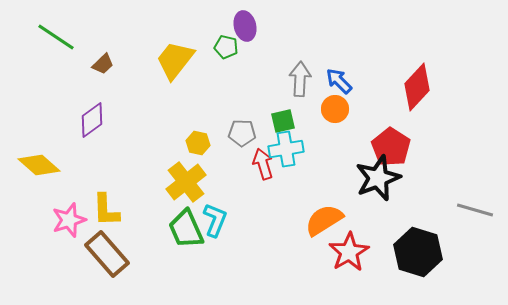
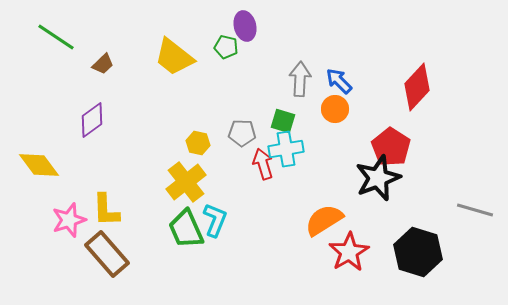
yellow trapezoid: moved 1 px left, 3 px up; rotated 90 degrees counterclockwise
green square: rotated 30 degrees clockwise
yellow diamond: rotated 12 degrees clockwise
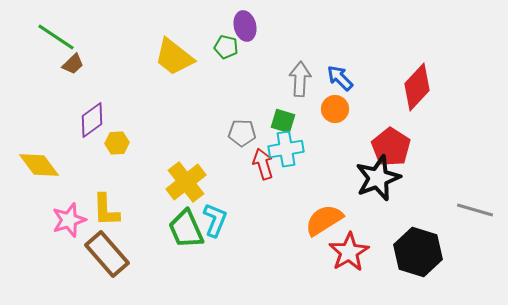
brown trapezoid: moved 30 px left
blue arrow: moved 1 px right, 3 px up
yellow hexagon: moved 81 px left; rotated 15 degrees counterclockwise
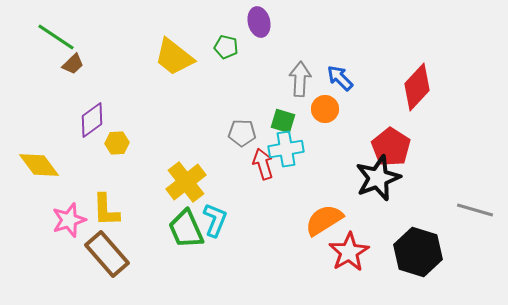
purple ellipse: moved 14 px right, 4 px up
orange circle: moved 10 px left
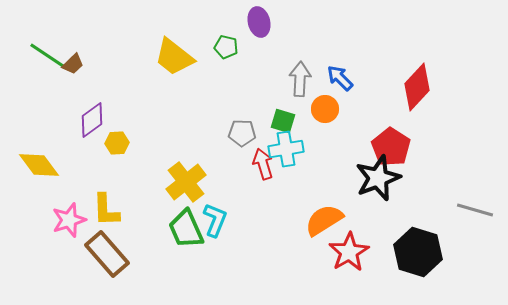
green line: moved 8 px left, 19 px down
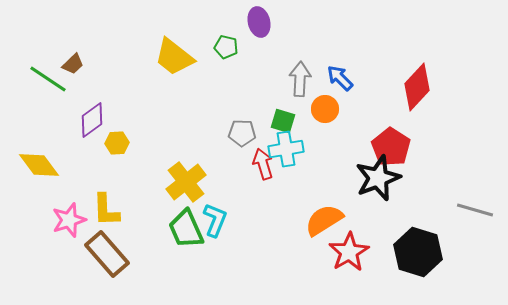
green line: moved 23 px down
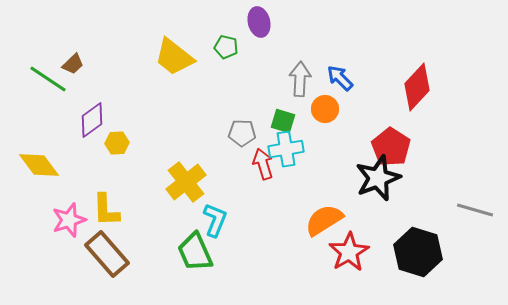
green trapezoid: moved 9 px right, 23 px down
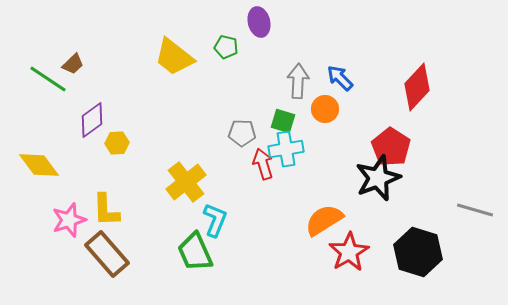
gray arrow: moved 2 px left, 2 px down
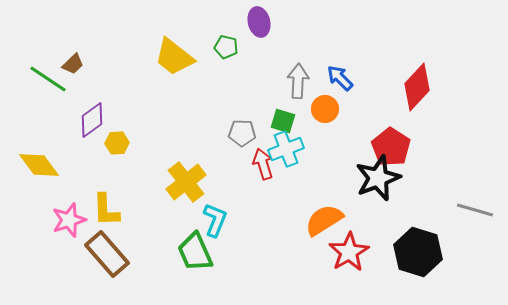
cyan cross: rotated 12 degrees counterclockwise
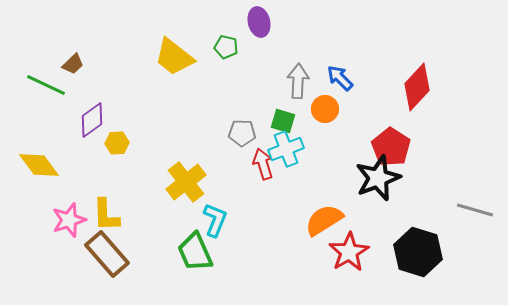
green line: moved 2 px left, 6 px down; rotated 9 degrees counterclockwise
yellow L-shape: moved 5 px down
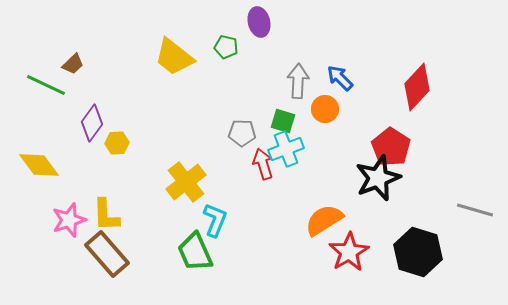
purple diamond: moved 3 px down; rotated 18 degrees counterclockwise
